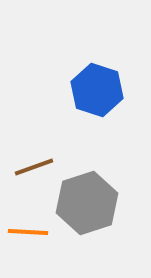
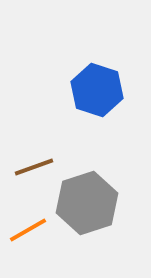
orange line: moved 2 px up; rotated 33 degrees counterclockwise
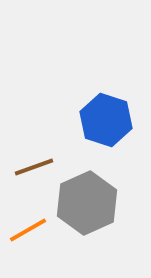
blue hexagon: moved 9 px right, 30 px down
gray hexagon: rotated 6 degrees counterclockwise
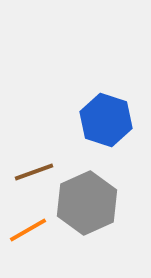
brown line: moved 5 px down
